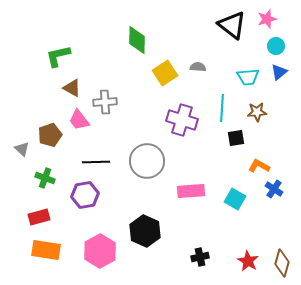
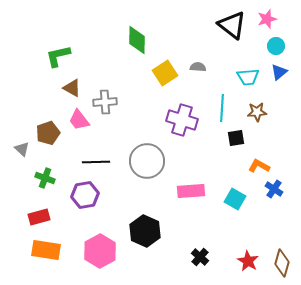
brown pentagon: moved 2 px left, 2 px up
black cross: rotated 36 degrees counterclockwise
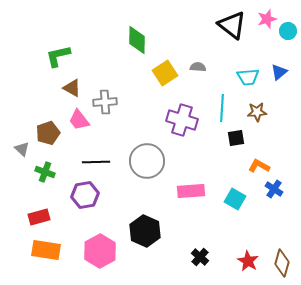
cyan circle: moved 12 px right, 15 px up
green cross: moved 6 px up
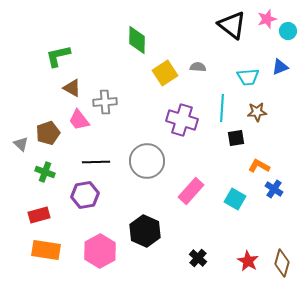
blue triangle: moved 1 px right, 5 px up; rotated 18 degrees clockwise
gray triangle: moved 1 px left, 5 px up
pink rectangle: rotated 44 degrees counterclockwise
red rectangle: moved 2 px up
black cross: moved 2 px left, 1 px down
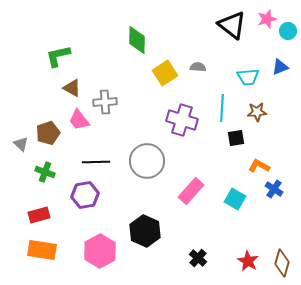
orange rectangle: moved 4 px left
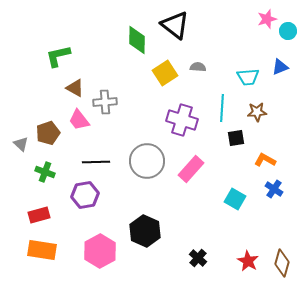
black triangle: moved 57 px left
brown triangle: moved 3 px right
orange L-shape: moved 6 px right, 6 px up
pink rectangle: moved 22 px up
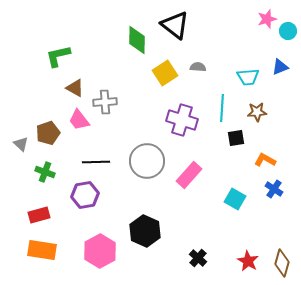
pink rectangle: moved 2 px left, 6 px down
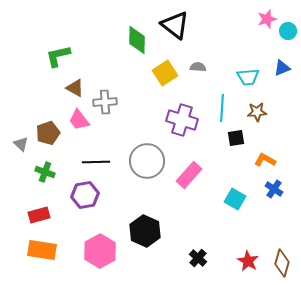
blue triangle: moved 2 px right, 1 px down
